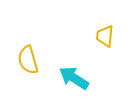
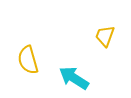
yellow trapezoid: rotated 15 degrees clockwise
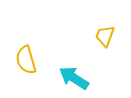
yellow semicircle: moved 2 px left
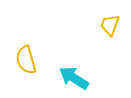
yellow trapezoid: moved 5 px right, 11 px up
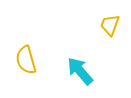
cyan arrow: moved 6 px right, 7 px up; rotated 16 degrees clockwise
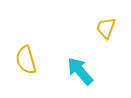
yellow trapezoid: moved 4 px left, 3 px down
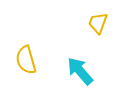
yellow trapezoid: moved 8 px left, 5 px up
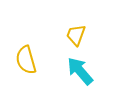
yellow trapezoid: moved 22 px left, 12 px down
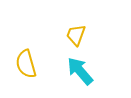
yellow semicircle: moved 4 px down
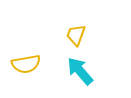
yellow semicircle: rotated 84 degrees counterclockwise
